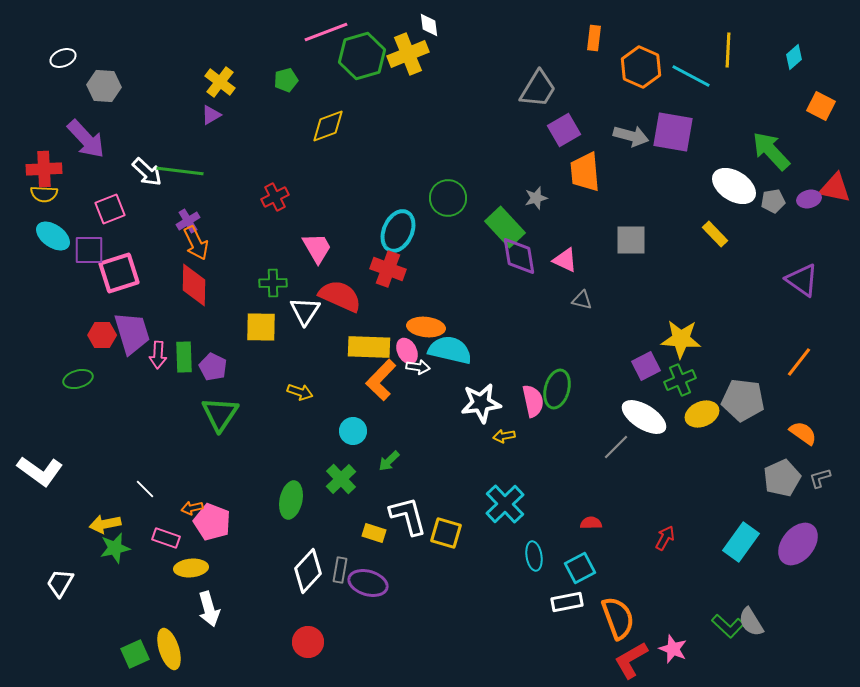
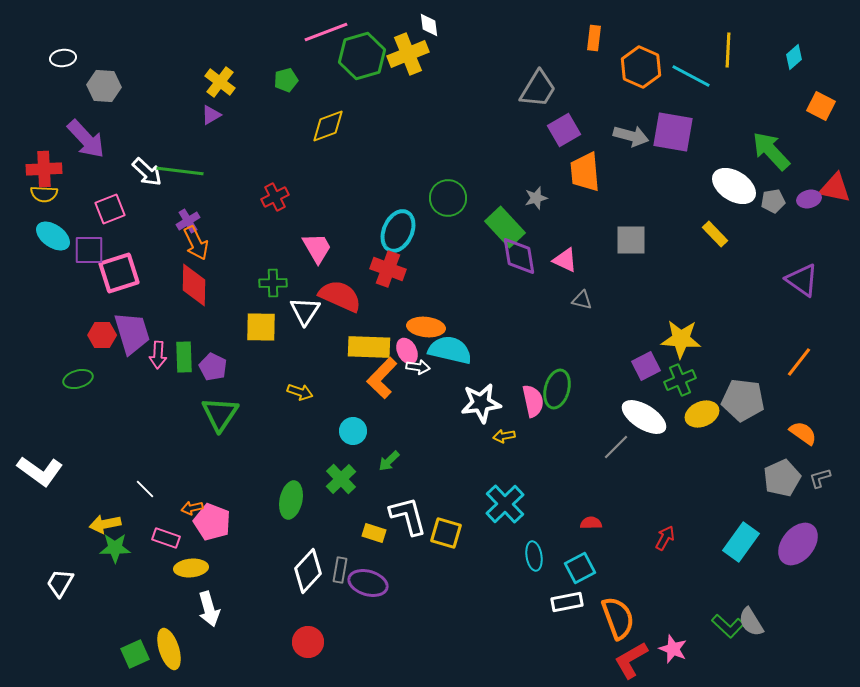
white ellipse at (63, 58): rotated 15 degrees clockwise
orange L-shape at (381, 380): moved 1 px right, 2 px up
green star at (115, 548): rotated 12 degrees clockwise
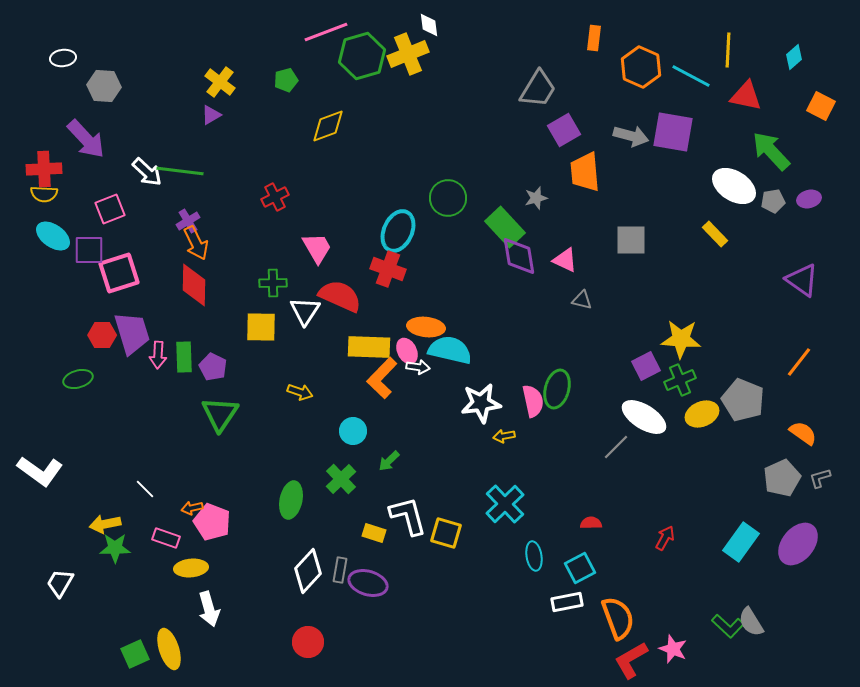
red triangle at (835, 188): moved 89 px left, 92 px up
gray pentagon at (743, 400): rotated 15 degrees clockwise
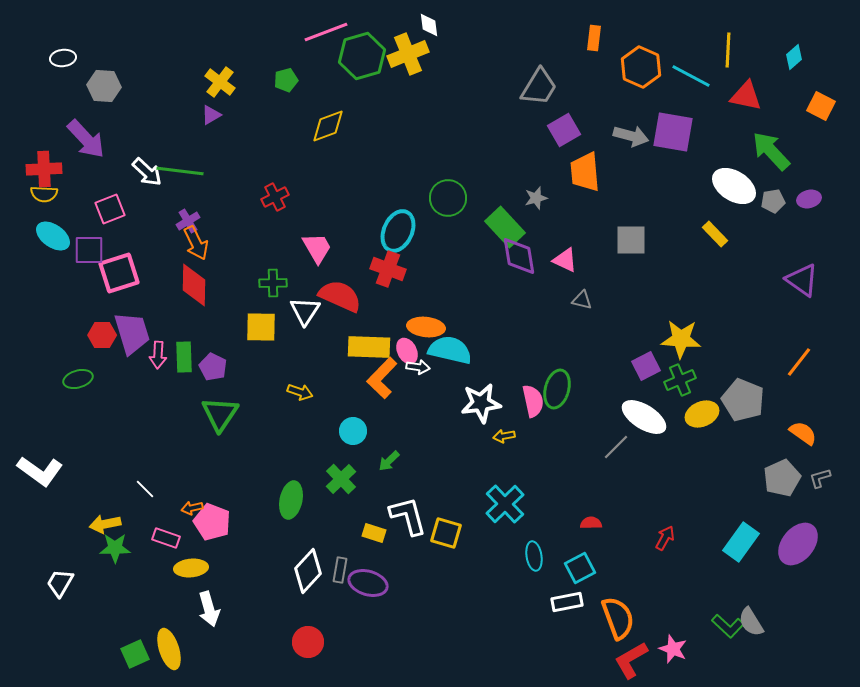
gray trapezoid at (538, 89): moved 1 px right, 2 px up
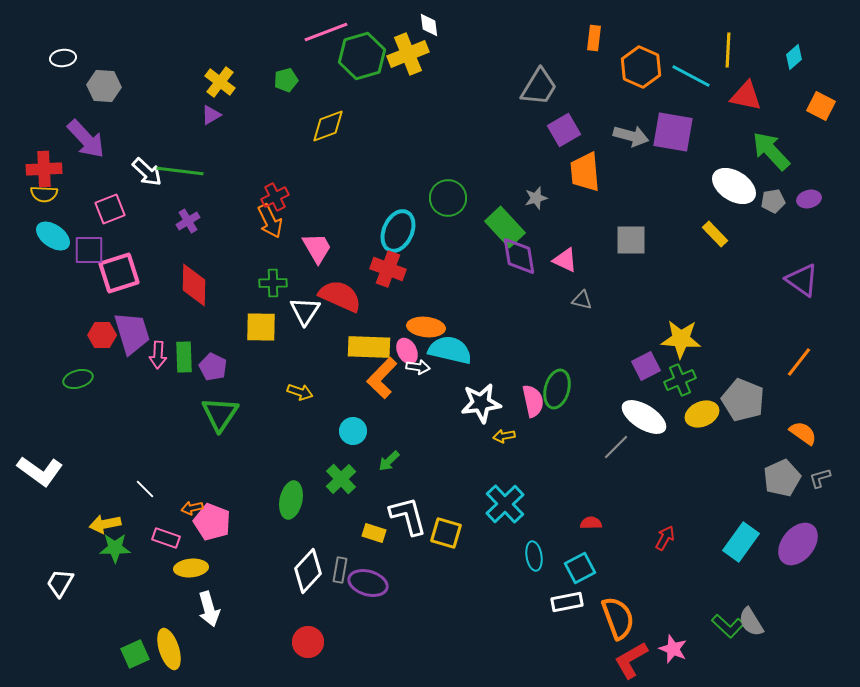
orange arrow at (196, 243): moved 74 px right, 22 px up
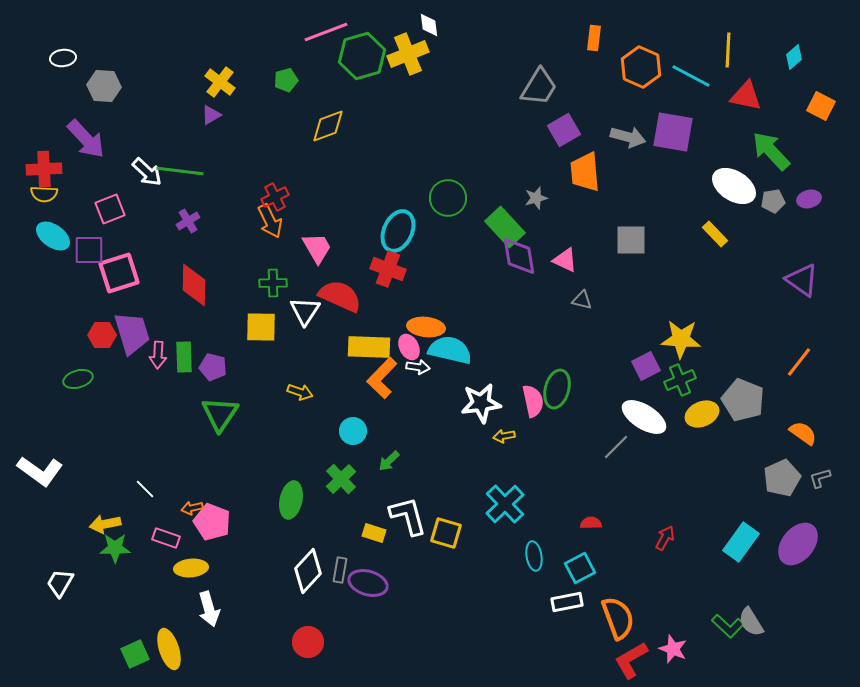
gray arrow at (631, 136): moved 3 px left, 1 px down
pink ellipse at (407, 351): moved 2 px right, 4 px up
purple pentagon at (213, 367): rotated 12 degrees counterclockwise
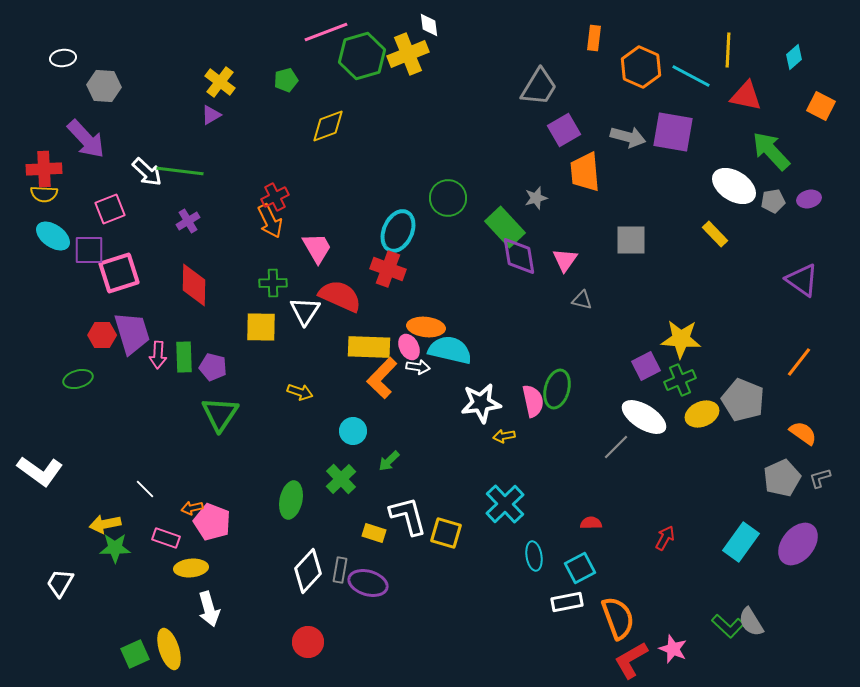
pink triangle at (565, 260): rotated 40 degrees clockwise
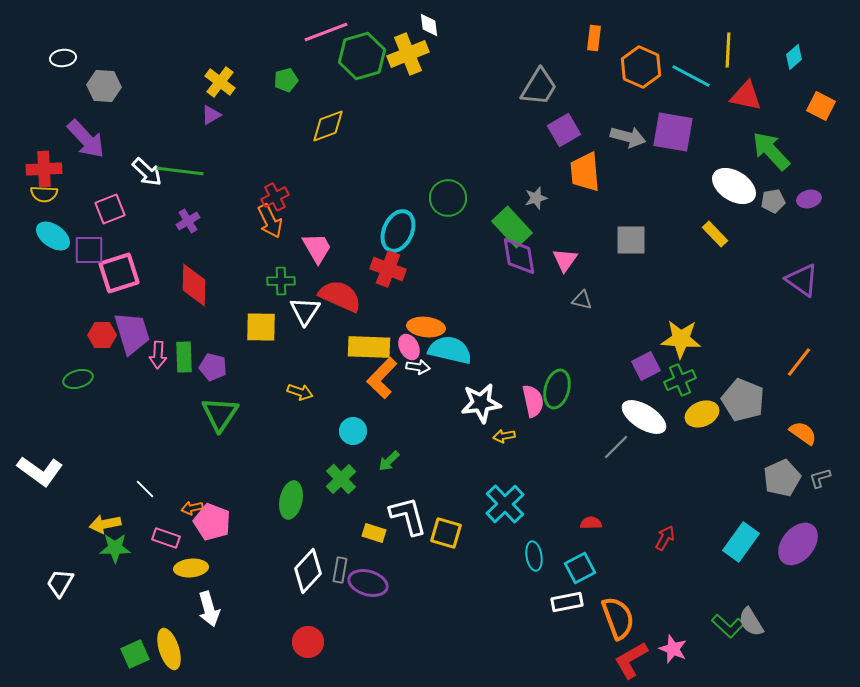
green rectangle at (505, 227): moved 7 px right
green cross at (273, 283): moved 8 px right, 2 px up
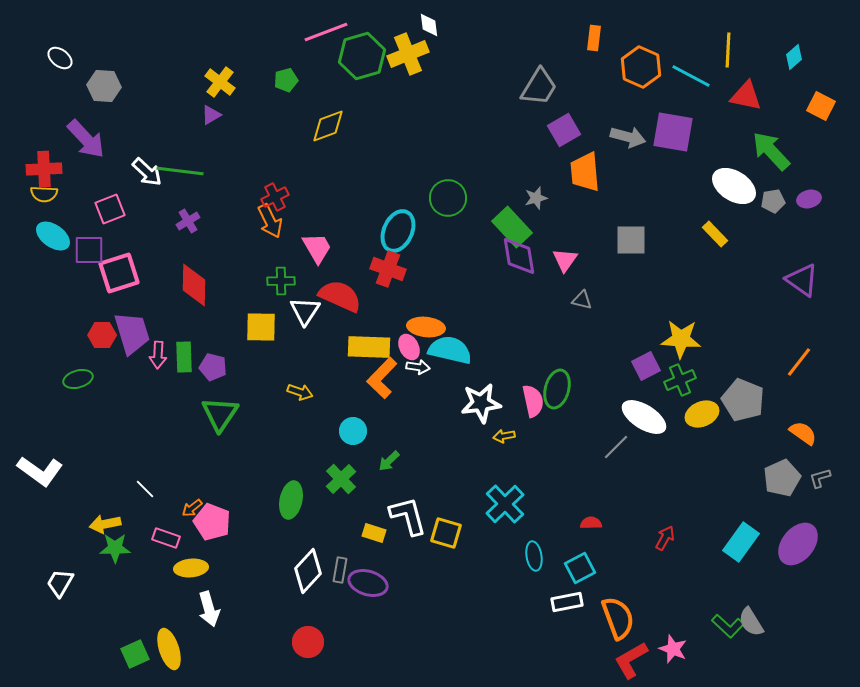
white ellipse at (63, 58): moved 3 px left; rotated 45 degrees clockwise
orange arrow at (192, 508): rotated 25 degrees counterclockwise
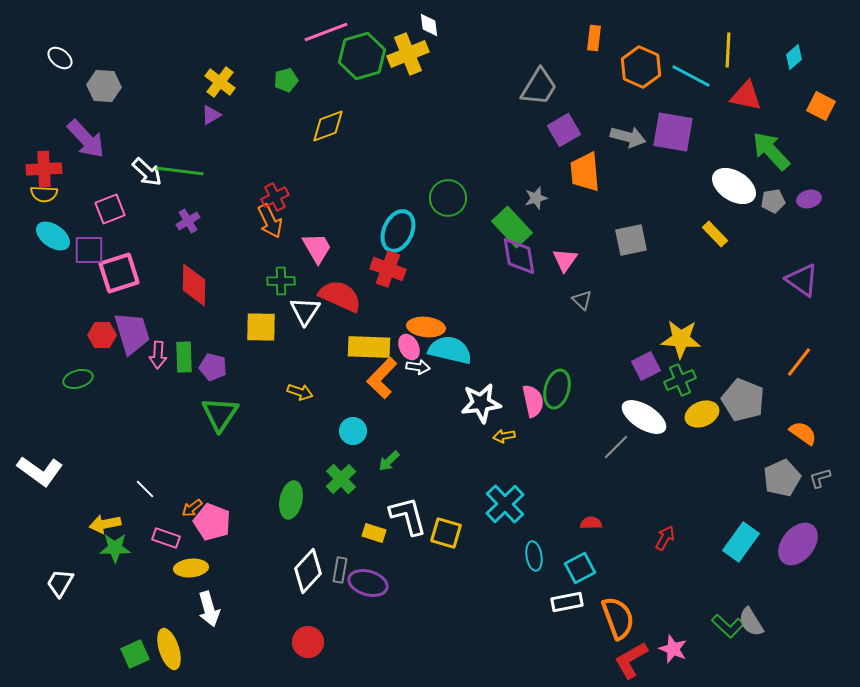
gray square at (631, 240): rotated 12 degrees counterclockwise
gray triangle at (582, 300): rotated 30 degrees clockwise
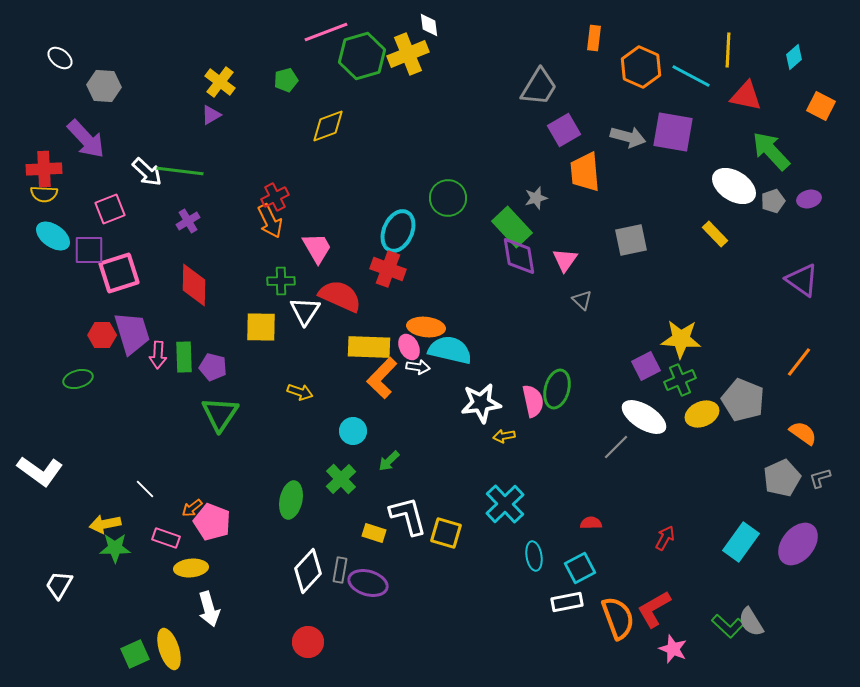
gray pentagon at (773, 201): rotated 10 degrees counterclockwise
white trapezoid at (60, 583): moved 1 px left, 2 px down
red L-shape at (631, 660): moved 23 px right, 51 px up
